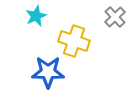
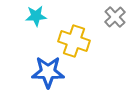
cyan star: rotated 20 degrees clockwise
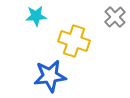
blue star: moved 2 px right, 4 px down; rotated 8 degrees counterclockwise
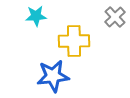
yellow cross: rotated 20 degrees counterclockwise
blue star: moved 3 px right
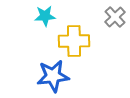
cyan star: moved 9 px right
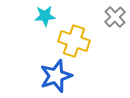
yellow cross: rotated 20 degrees clockwise
blue star: moved 3 px right; rotated 12 degrees counterclockwise
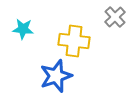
cyan star: moved 22 px left, 13 px down; rotated 10 degrees clockwise
yellow cross: rotated 12 degrees counterclockwise
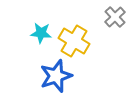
cyan star: moved 18 px right, 4 px down
yellow cross: rotated 24 degrees clockwise
